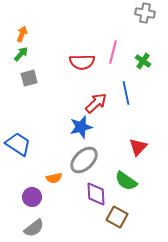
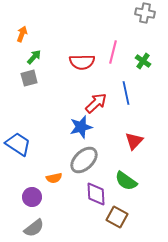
green arrow: moved 13 px right, 3 px down
red triangle: moved 4 px left, 6 px up
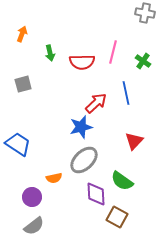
green arrow: moved 16 px right, 4 px up; rotated 126 degrees clockwise
gray square: moved 6 px left, 6 px down
green semicircle: moved 4 px left
gray semicircle: moved 2 px up
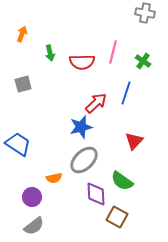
blue line: rotated 30 degrees clockwise
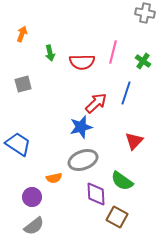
gray ellipse: moved 1 px left; rotated 24 degrees clockwise
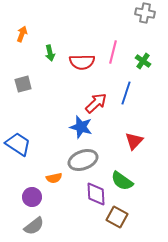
blue star: rotated 30 degrees clockwise
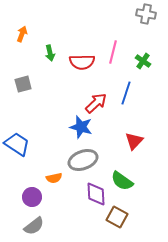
gray cross: moved 1 px right, 1 px down
blue trapezoid: moved 1 px left
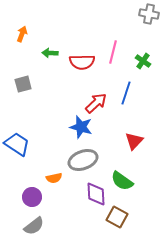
gray cross: moved 3 px right
green arrow: rotated 105 degrees clockwise
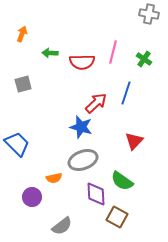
green cross: moved 1 px right, 2 px up
blue trapezoid: rotated 12 degrees clockwise
gray semicircle: moved 28 px right
